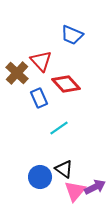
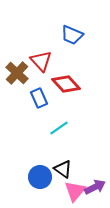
black triangle: moved 1 px left
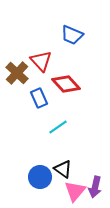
cyan line: moved 1 px left, 1 px up
purple arrow: rotated 130 degrees clockwise
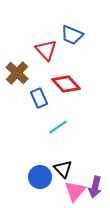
red triangle: moved 5 px right, 11 px up
black triangle: rotated 12 degrees clockwise
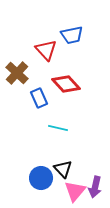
blue trapezoid: rotated 35 degrees counterclockwise
cyan line: moved 1 px down; rotated 48 degrees clockwise
blue circle: moved 1 px right, 1 px down
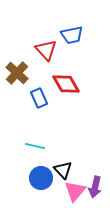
red diamond: rotated 12 degrees clockwise
cyan line: moved 23 px left, 18 px down
black triangle: moved 1 px down
